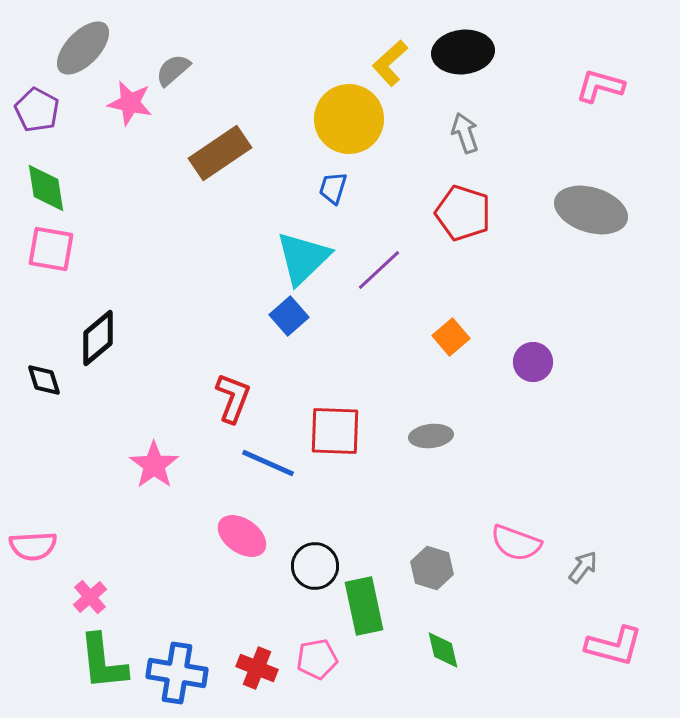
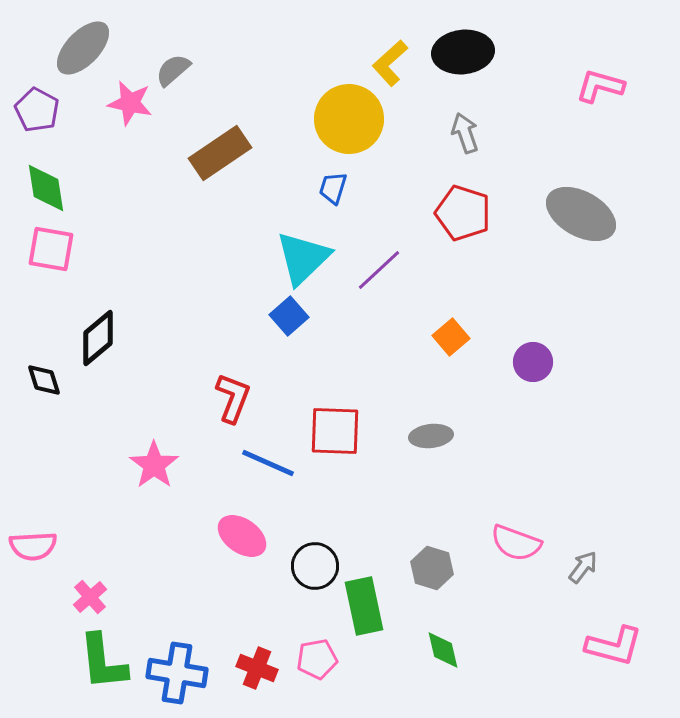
gray ellipse at (591, 210): moved 10 px left, 4 px down; rotated 12 degrees clockwise
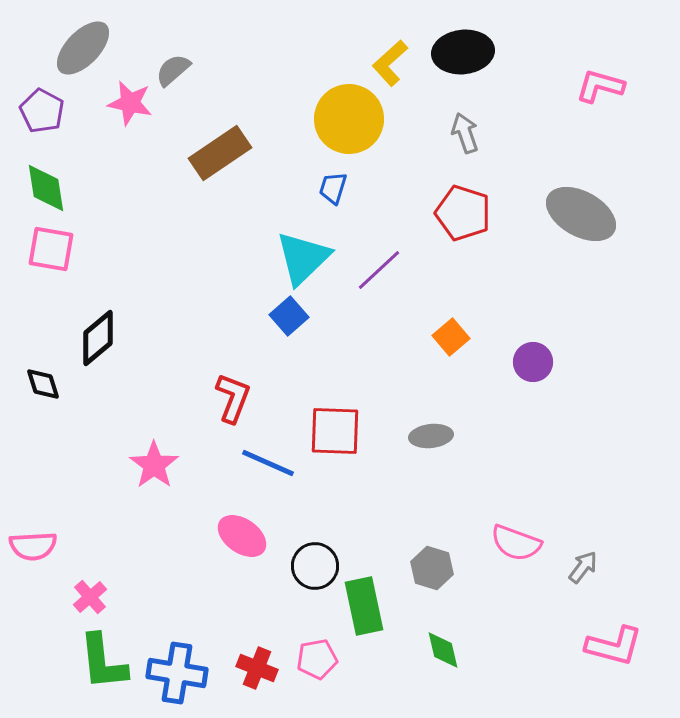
purple pentagon at (37, 110): moved 5 px right, 1 px down
black diamond at (44, 380): moved 1 px left, 4 px down
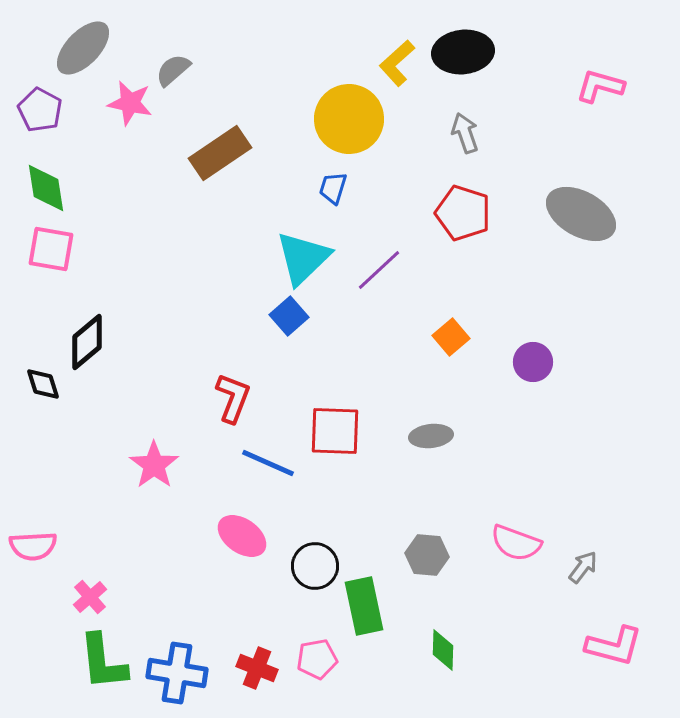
yellow L-shape at (390, 63): moved 7 px right
purple pentagon at (42, 111): moved 2 px left, 1 px up
black diamond at (98, 338): moved 11 px left, 4 px down
gray hexagon at (432, 568): moved 5 px left, 13 px up; rotated 12 degrees counterclockwise
green diamond at (443, 650): rotated 15 degrees clockwise
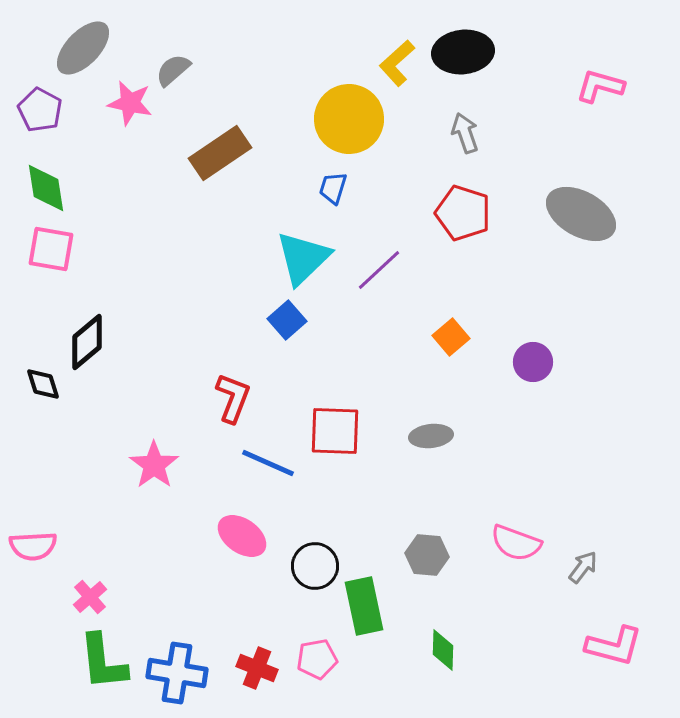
blue square at (289, 316): moved 2 px left, 4 px down
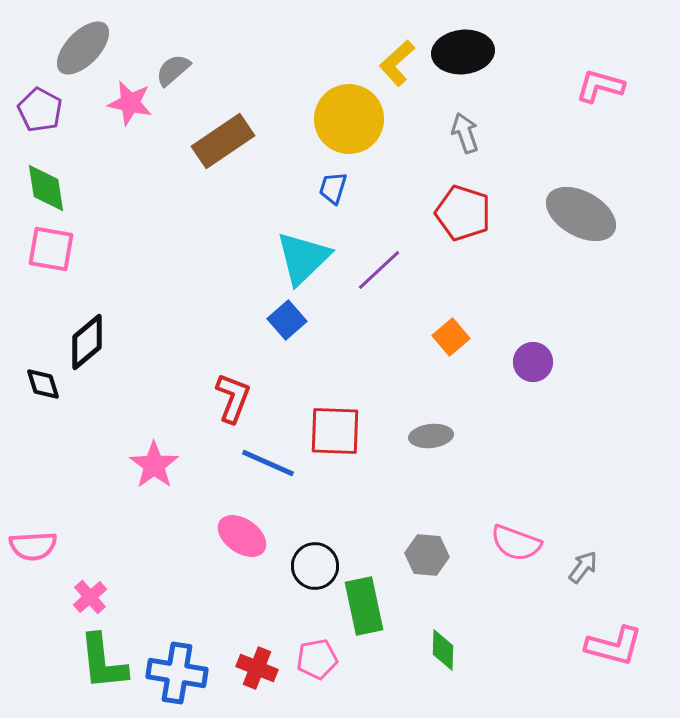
brown rectangle at (220, 153): moved 3 px right, 12 px up
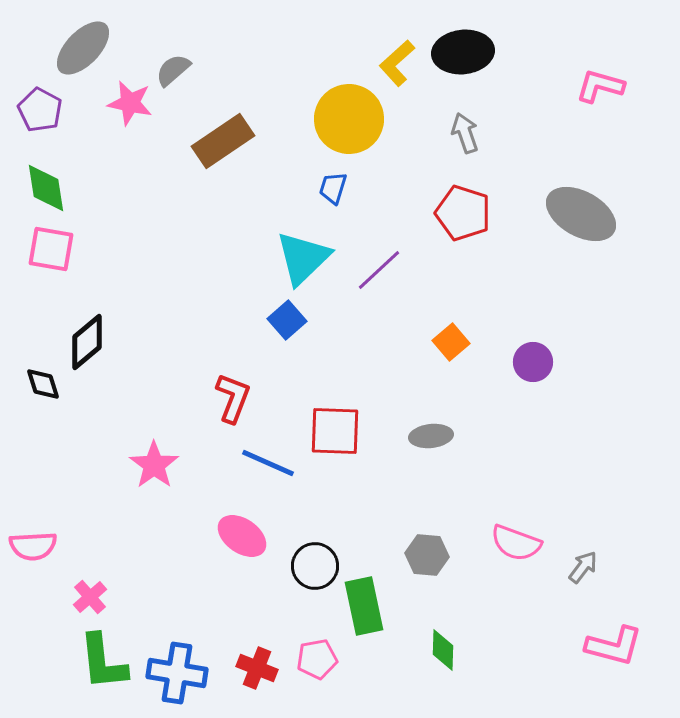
orange square at (451, 337): moved 5 px down
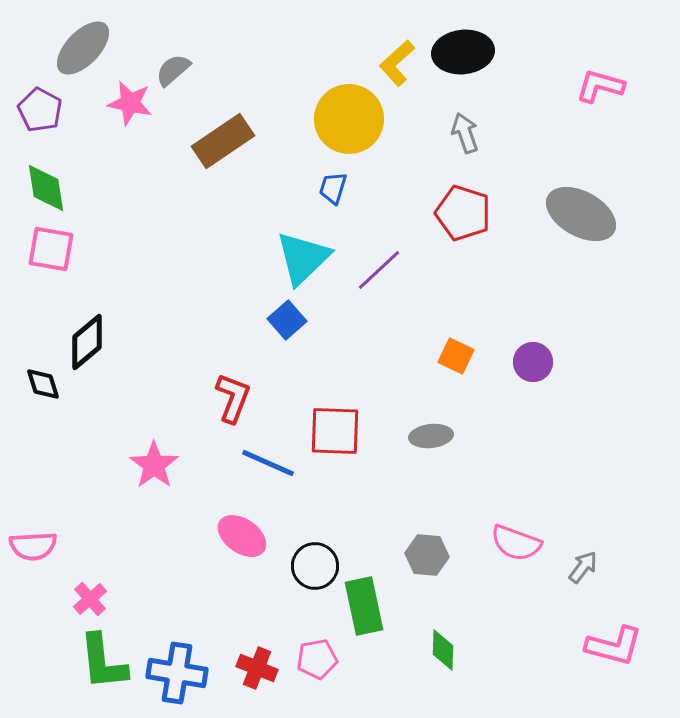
orange square at (451, 342): moved 5 px right, 14 px down; rotated 24 degrees counterclockwise
pink cross at (90, 597): moved 2 px down
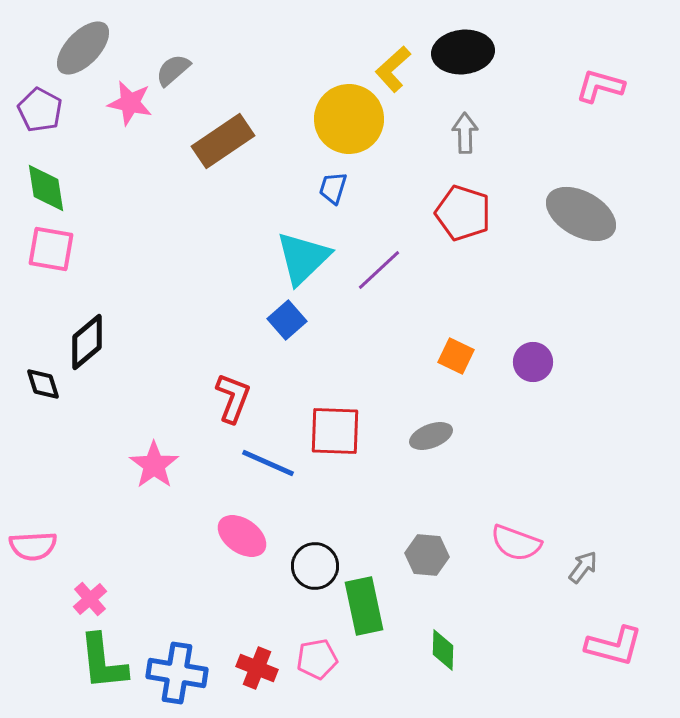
yellow L-shape at (397, 63): moved 4 px left, 6 px down
gray arrow at (465, 133): rotated 18 degrees clockwise
gray ellipse at (431, 436): rotated 15 degrees counterclockwise
